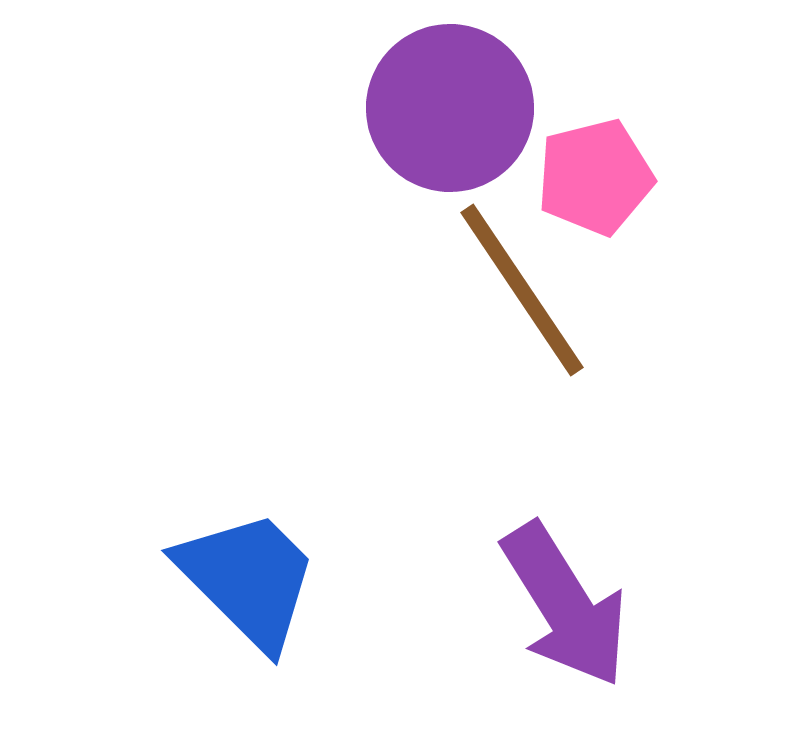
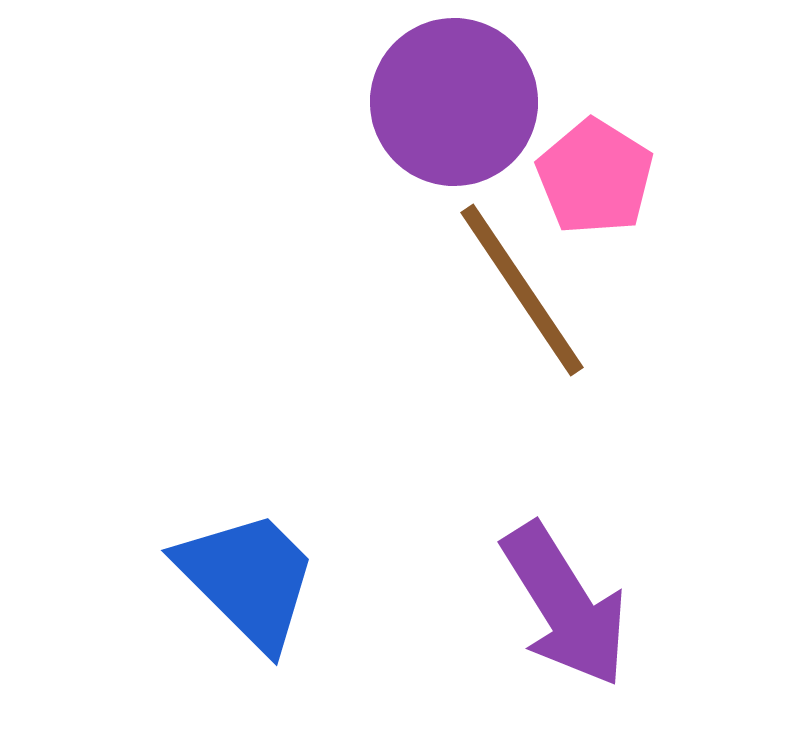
purple circle: moved 4 px right, 6 px up
pink pentagon: rotated 26 degrees counterclockwise
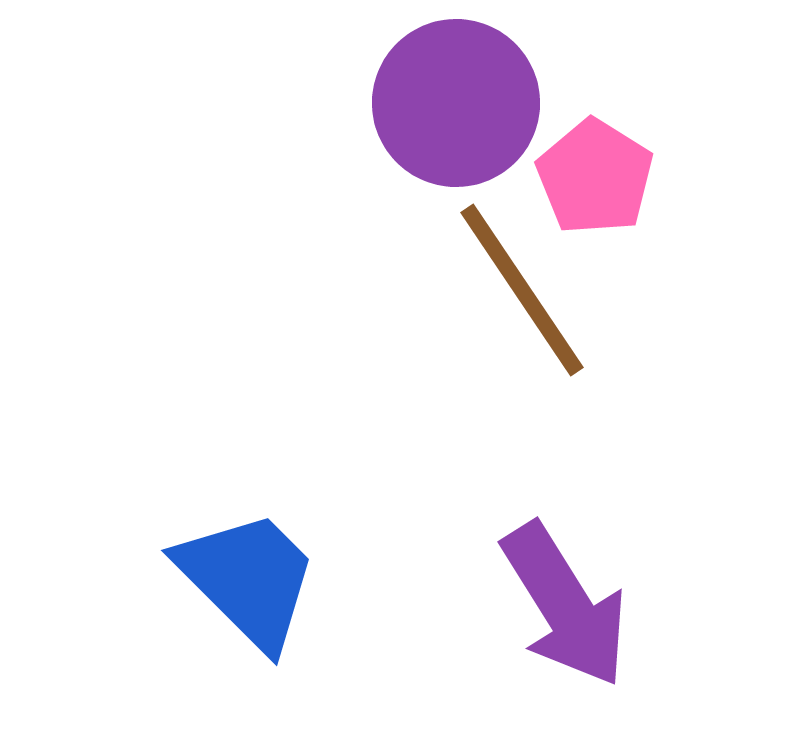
purple circle: moved 2 px right, 1 px down
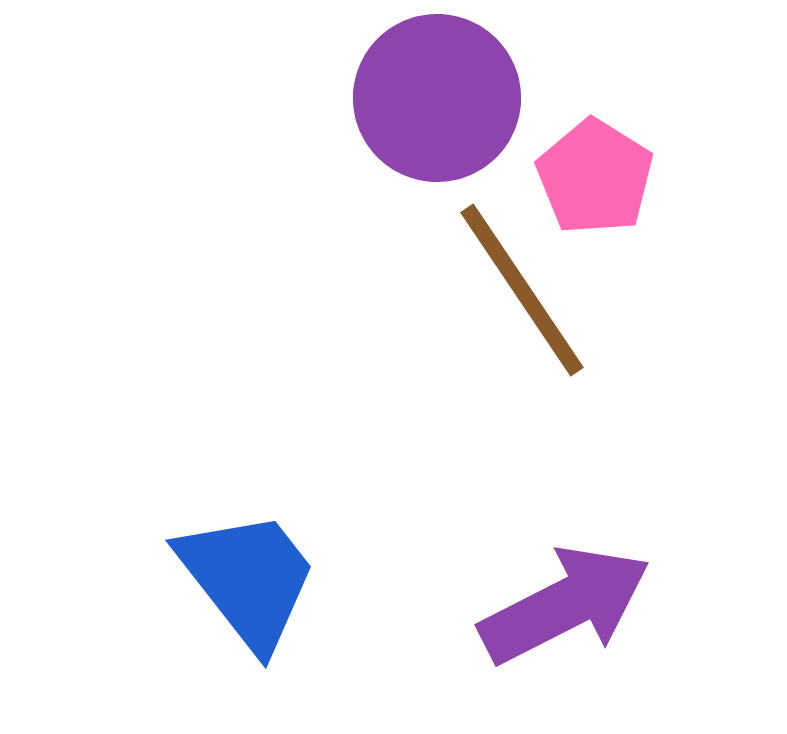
purple circle: moved 19 px left, 5 px up
blue trapezoid: rotated 7 degrees clockwise
purple arrow: rotated 85 degrees counterclockwise
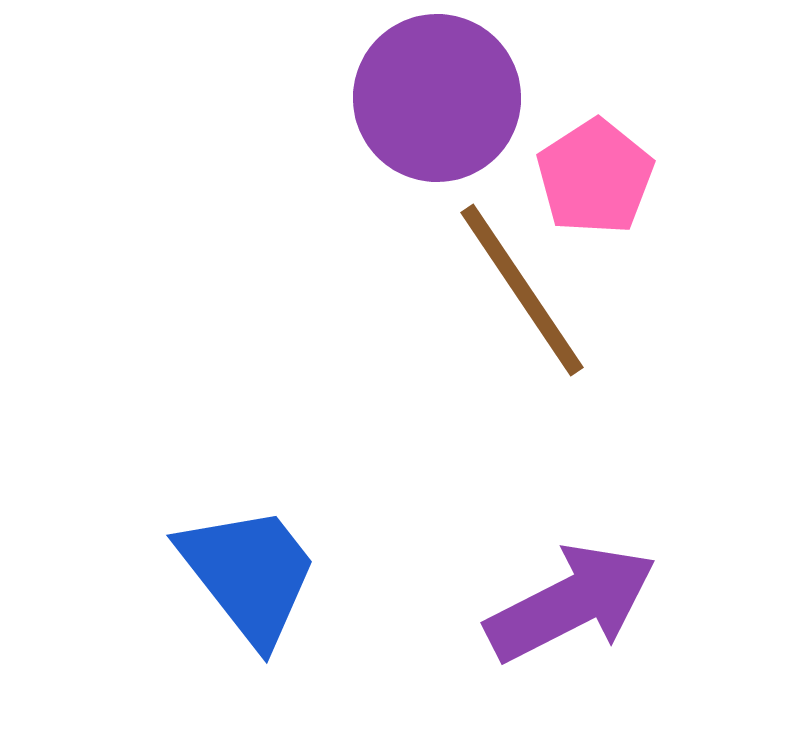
pink pentagon: rotated 7 degrees clockwise
blue trapezoid: moved 1 px right, 5 px up
purple arrow: moved 6 px right, 2 px up
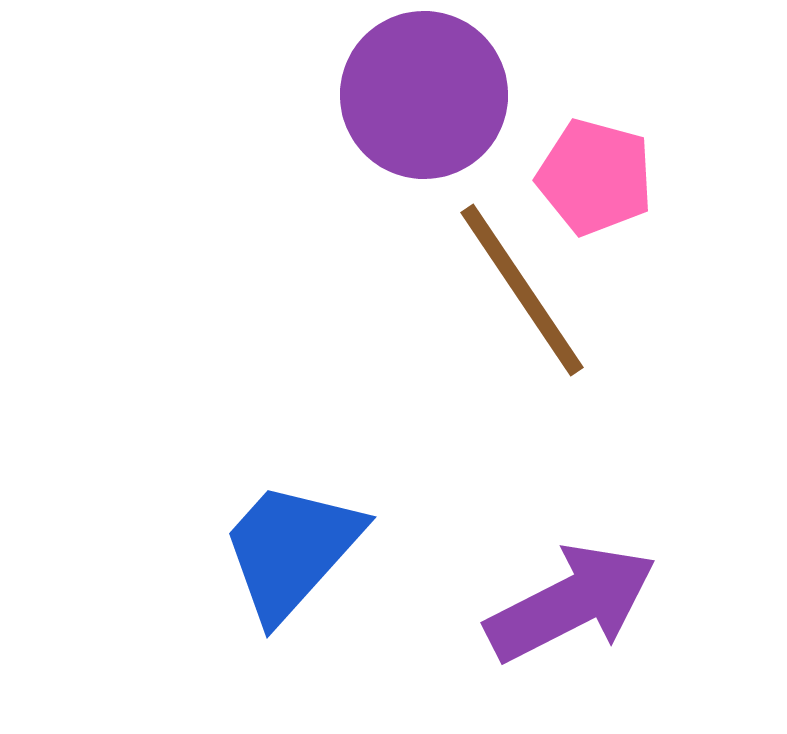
purple circle: moved 13 px left, 3 px up
pink pentagon: rotated 24 degrees counterclockwise
blue trapezoid: moved 42 px right, 24 px up; rotated 100 degrees counterclockwise
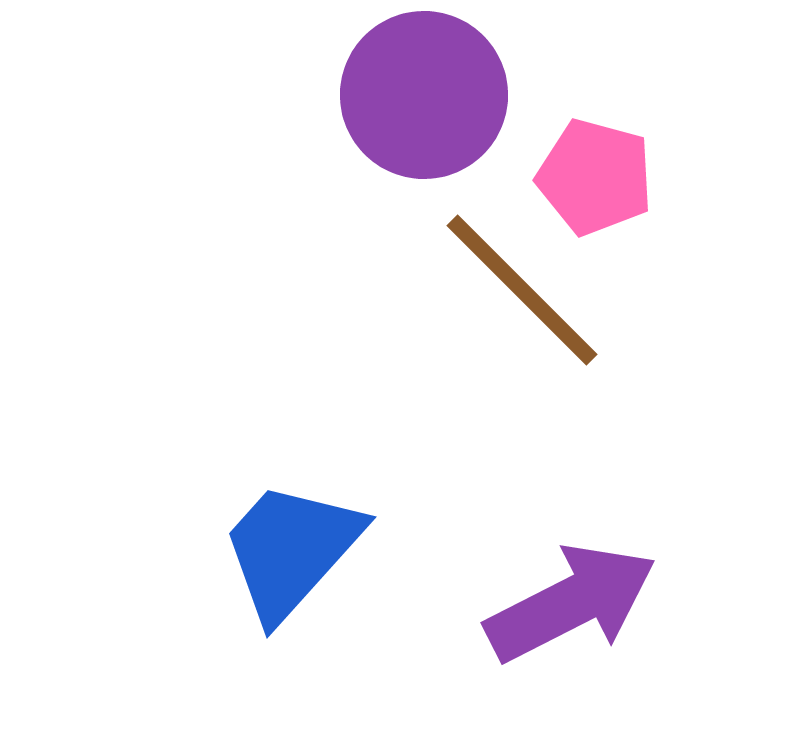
brown line: rotated 11 degrees counterclockwise
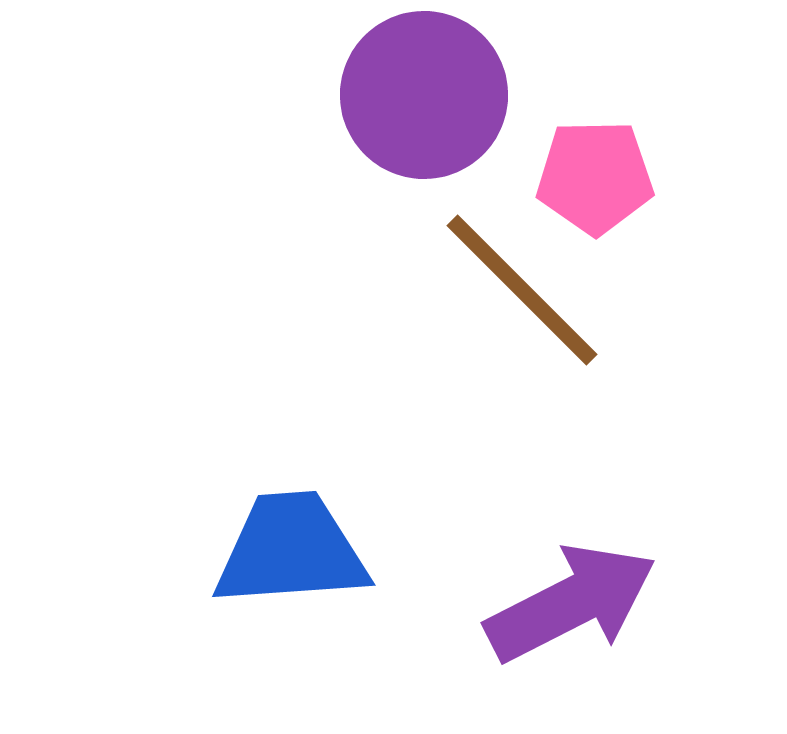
pink pentagon: rotated 16 degrees counterclockwise
blue trapezoid: rotated 44 degrees clockwise
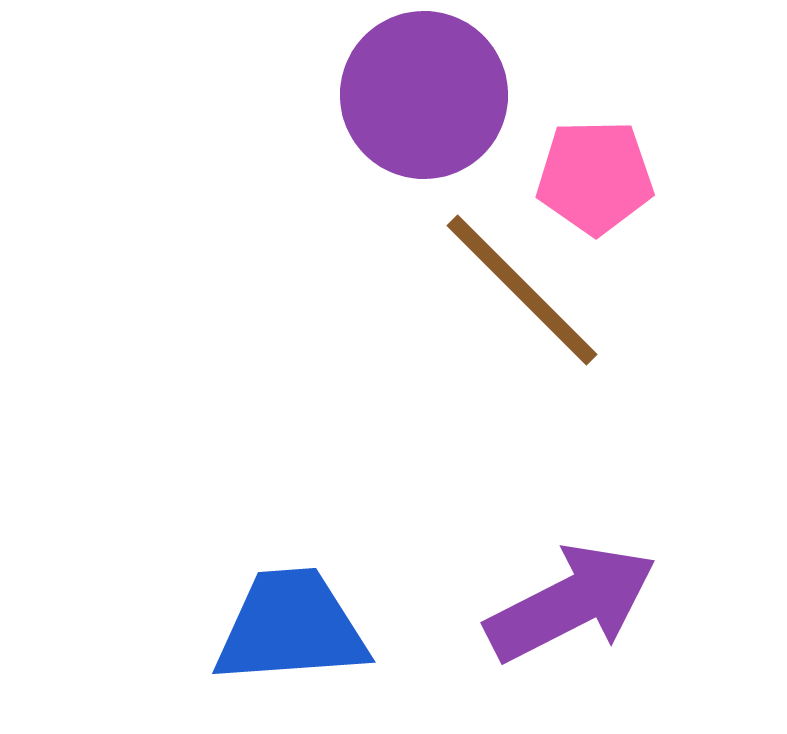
blue trapezoid: moved 77 px down
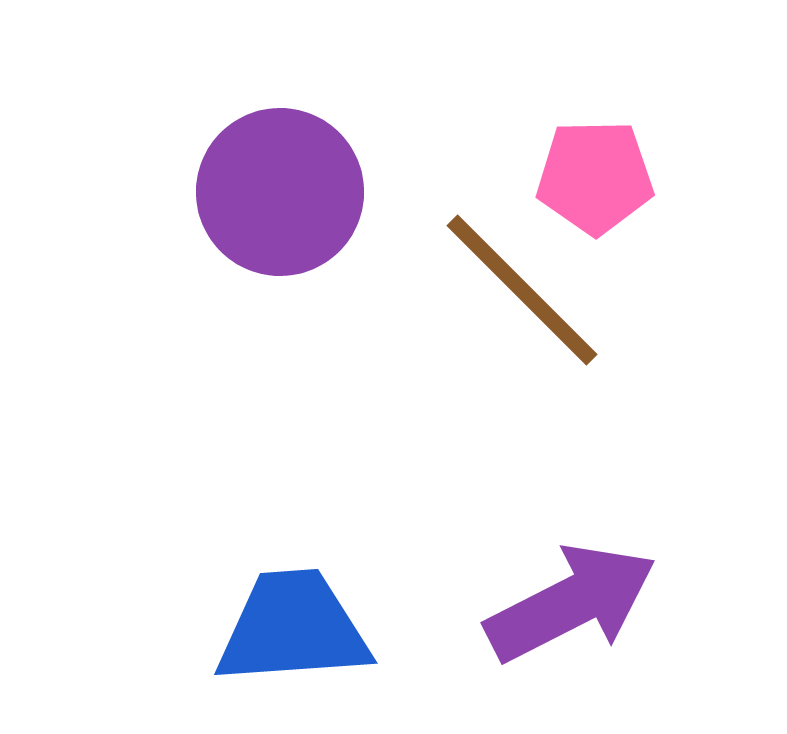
purple circle: moved 144 px left, 97 px down
blue trapezoid: moved 2 px right, 1 px down
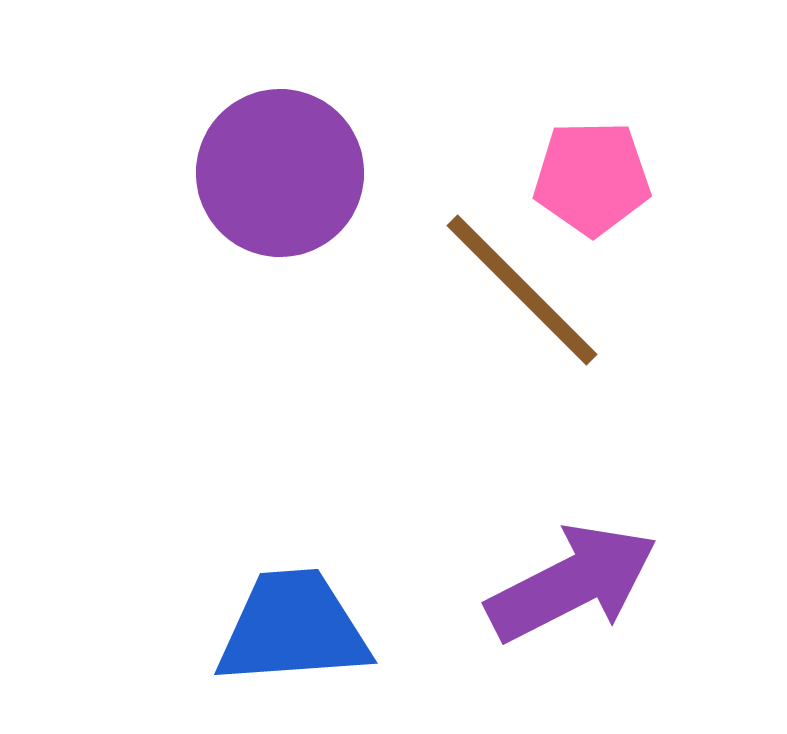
pink pentagon: moved 3 px left, 1 px down
purple circle: moved 19 px up
purple arrow: moved 1 px right, 20 px up
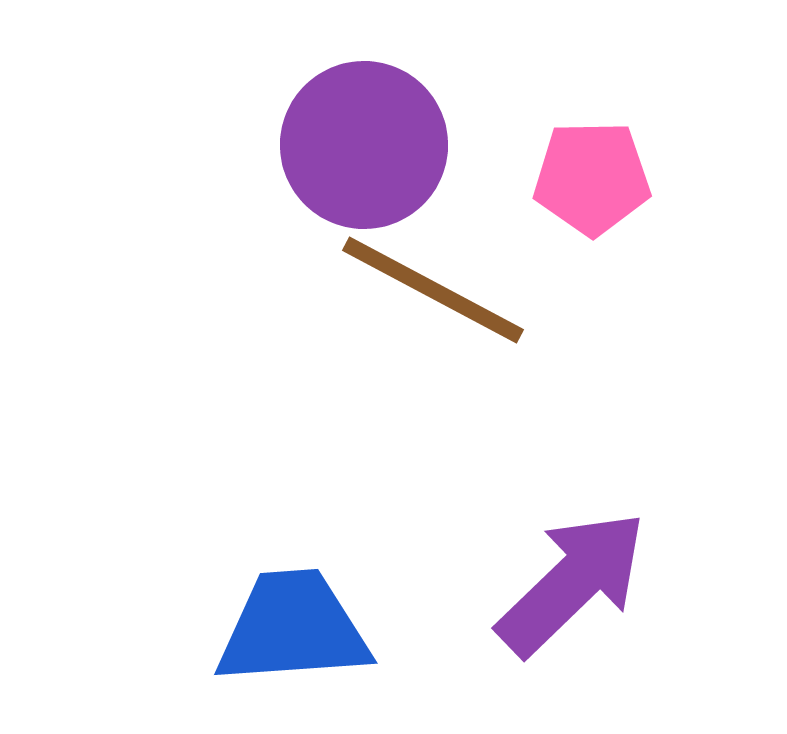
purple circle: moved 84 px right, 28 px up
brown line: moved 89 px left; rotated 17 degrees counterclockwise
purple arrow: rotated 17 degrees counterclockwise
